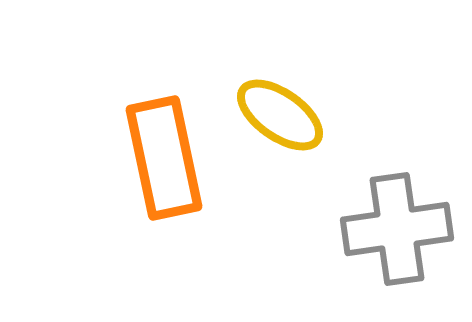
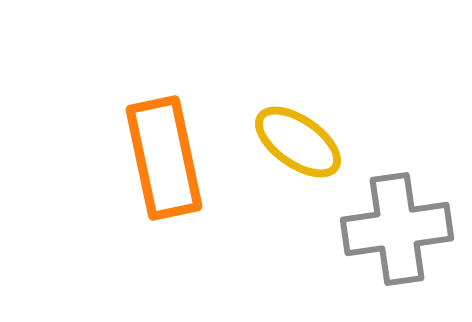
yellow ellipse: moved 18 px right, 27 px down
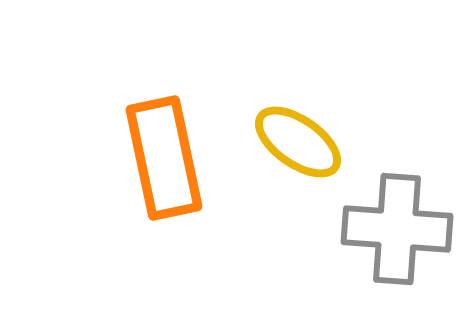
gray cross: rotated 12 degrees clockwise
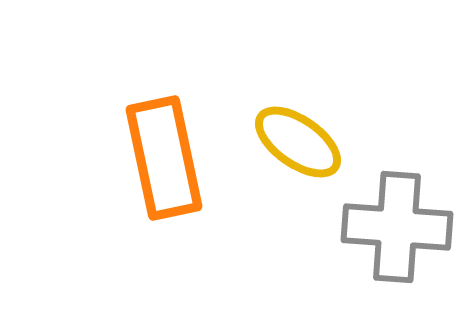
gray cross: moved 2 px up
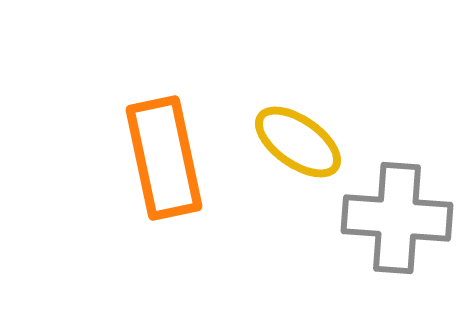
gray cross: moved 9 px up
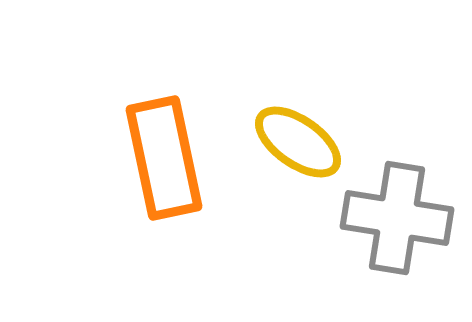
gray cross: rotated 5 degrees clockwise
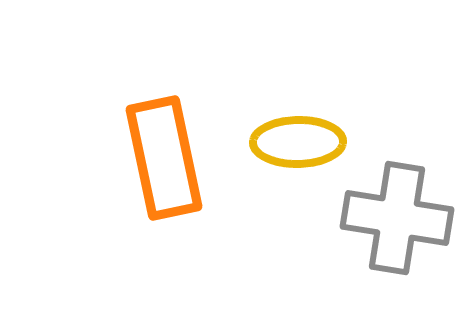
yellow ellipse: rotated 36 degrees counterclockwise
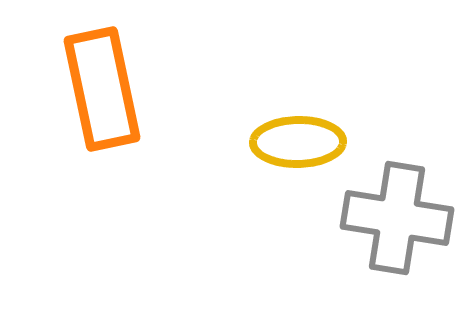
orange rectangle: moved 62 px left, 69 px up
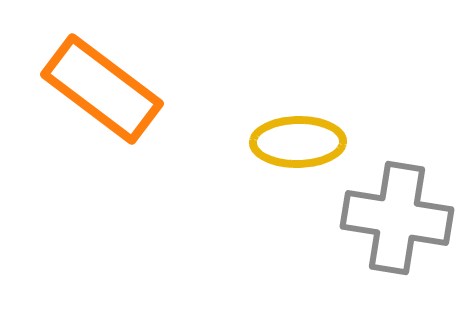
orange rectangle: rotated 41 degrees counterclockwise
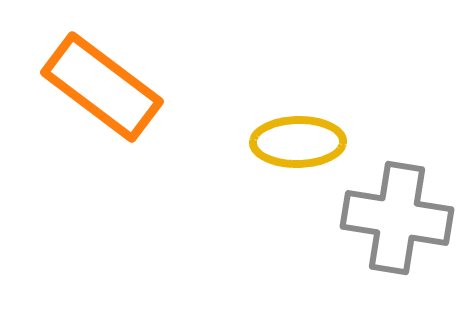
orange rectangle: moved 2 px up
